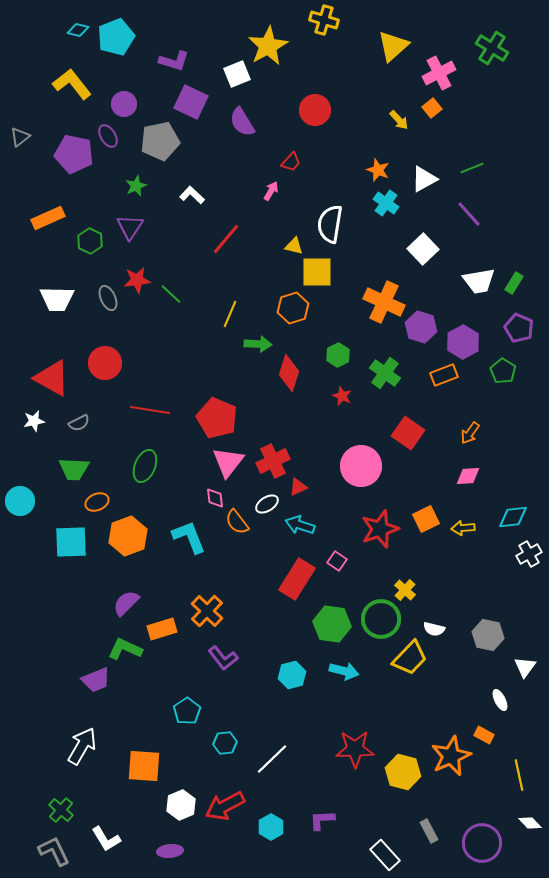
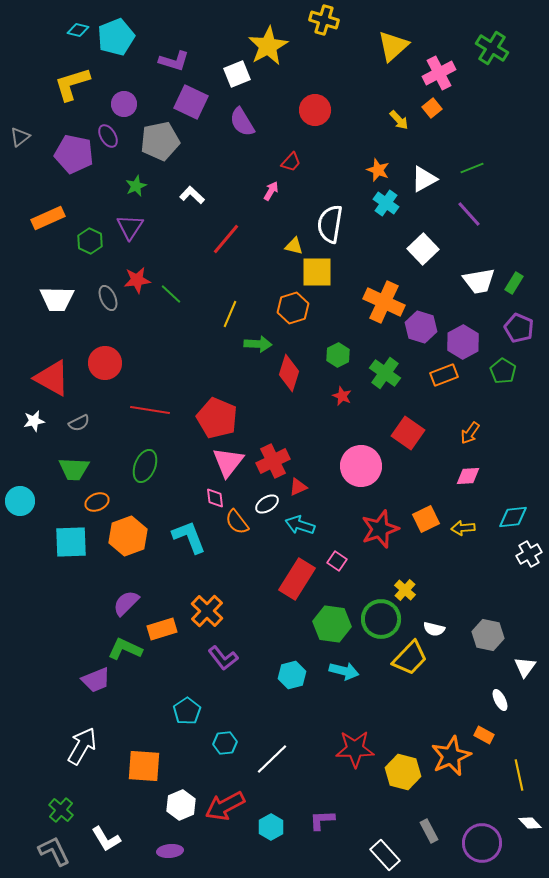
yellow L-shape at (72, 84): rotated 69 degrees counterclockwise
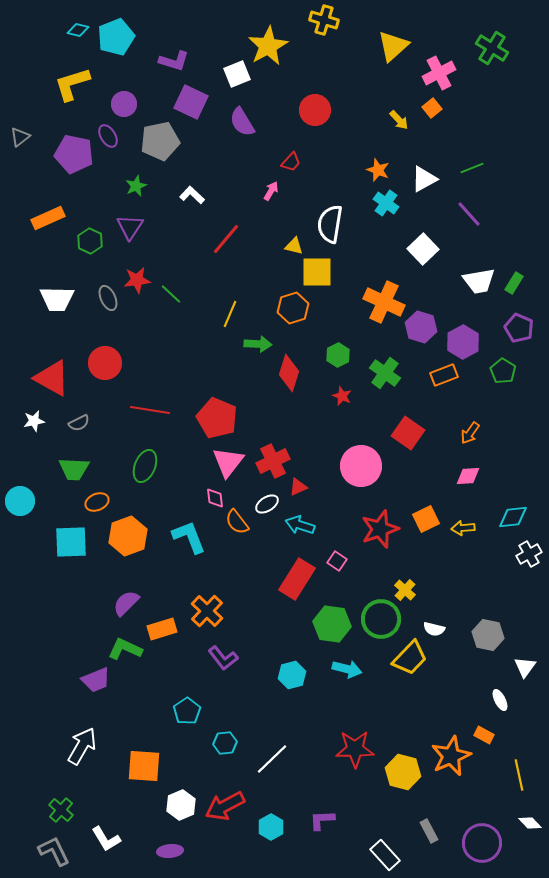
cyan arrow at (344, 671): moved 3 px right, 2 px up
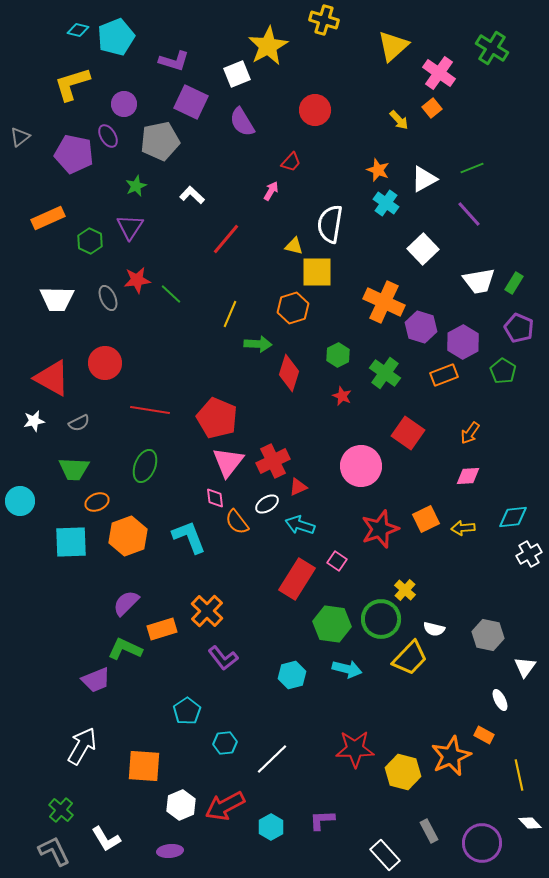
pink cross at (439, 73): rotated 28 degrees counterclockwise
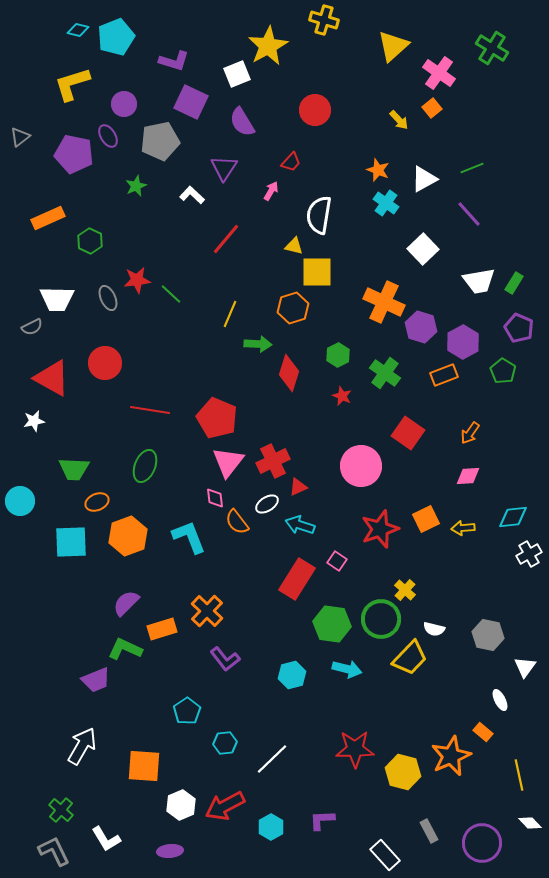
white semicircle at (330, 224): moved 11 px left, 9 px up
purple triangle at (130, 227): moved 94 px right, 59 px up
gray semicircle at (79, 423): moved 47 px left, 96 px up
purple L-shape at (223, 658): moved 2 px right, 1 px down
orange rectangle at (484, 735): moved 1 px left, 3 px up; rotated 12 degrees clockwise
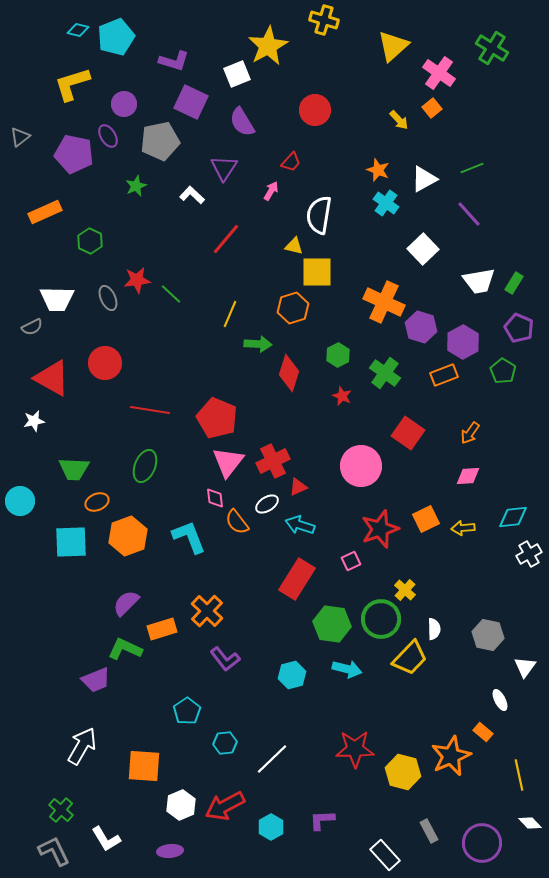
orange rectangle at (48, 218): moved 3 px left, 6 px up
pink square at (337, 561): moved 14 px right; rotated 30 degrees clockwise
white semicircle at (434, 629): rotated 105 degrees counterclockwise
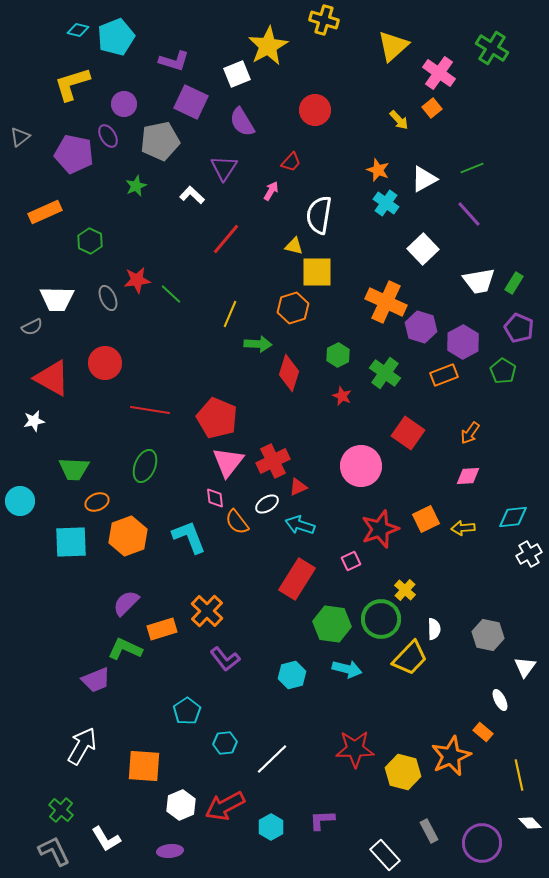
orange cross at (384, 302): moved 2 px right
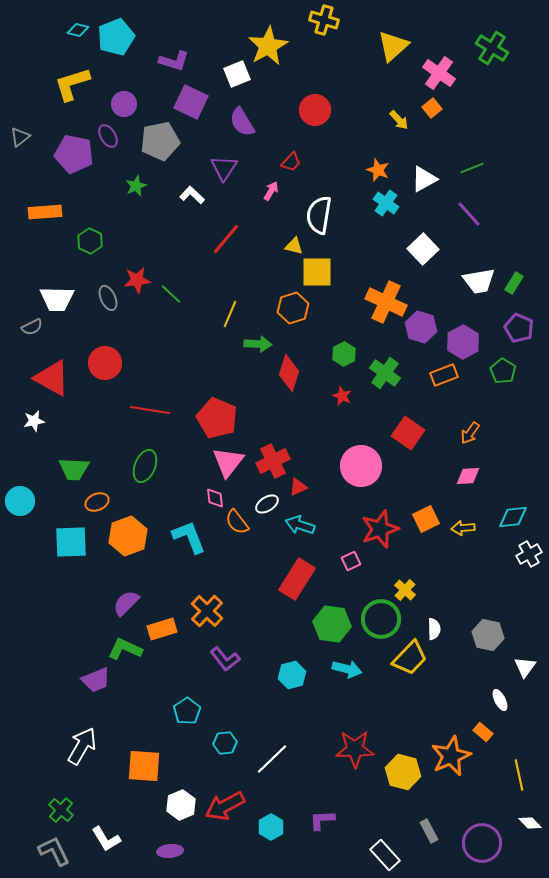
orange rectangle at (45, 212): rotated 20 degrees clockwise
green hexagon at (338, 355): moved 6 px right, 1 px up
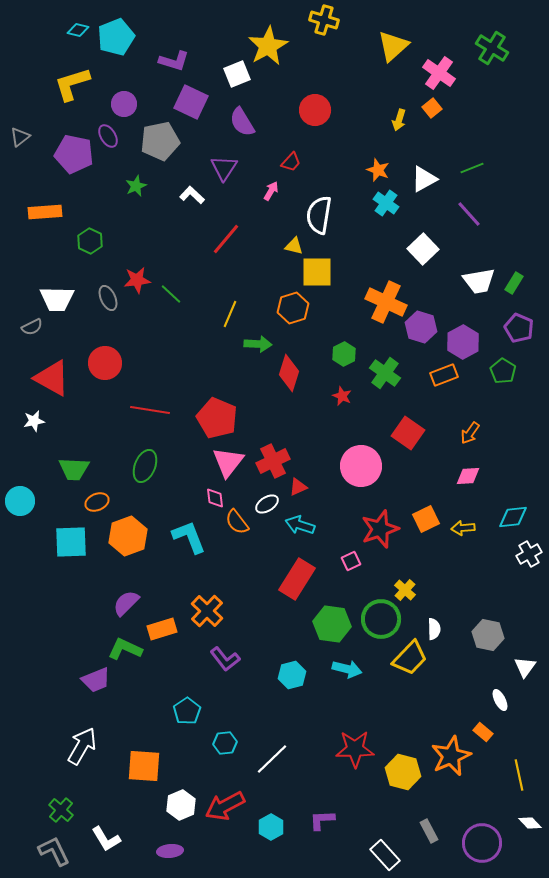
yellow arrow at (399, 120): rotated 60 degrees clockwise
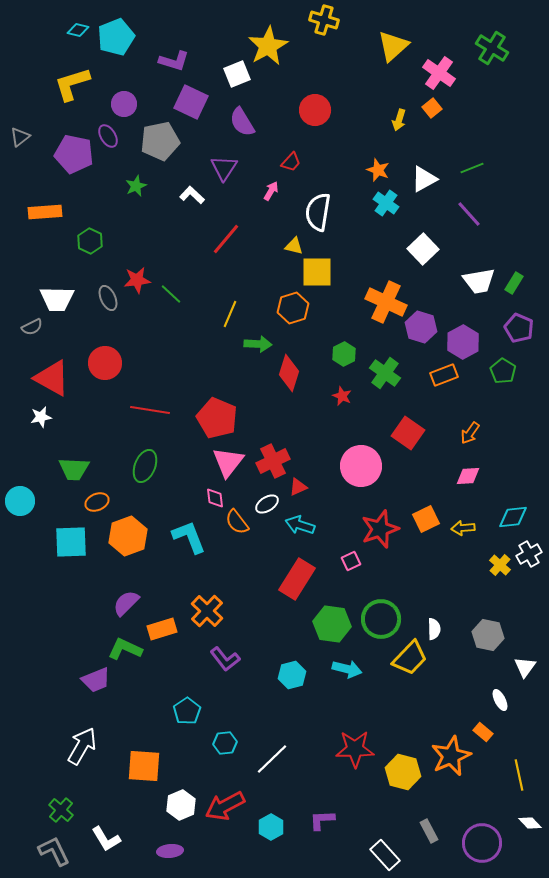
white semicircle at (319, 215): moved 1 px left, 3 px up
white star at (34, 421): moved 7 px right, 4 px up
yellow cross at (405, 590): moved 95 px right, 25 px up
